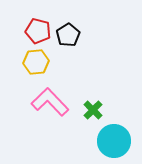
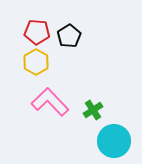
red pentagon: moved 1 px left, 1 px down; rotated 10 degrees counterclockwise
black pentagon: moved 1 px right, 1 px down
yellow hexagon: rotated 25 degrees counterclockwise
green cross: rotated 12 degrees clockwise
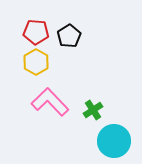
red pentagon: moved 1 px left
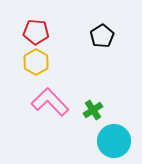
black pentagon: moved 33 px right
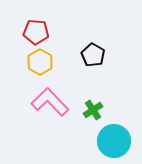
black pentagon: moved 9 px left, 19 px down; rotated 10 degrees counterclockwise
yellow hexagon: moved 4 px right
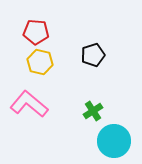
black pentagon: rotated 25 degrees clockwise
yellow hexagon: rotated 15 degrees counterclockwise
pink L-shape: moved 21 px left, 2 px down; rotated 6 degrees counterclockwise
green cross: moved 1 px down
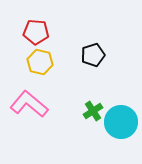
cyan circle: moved 7 px right, 19 px up
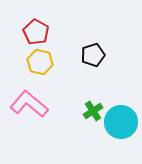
red pentagon: rotated 25 degrees clockwise
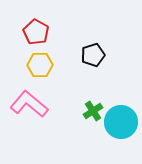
yellow hexagon: moved 3 px down; rotated 15 degrees counterclockwise
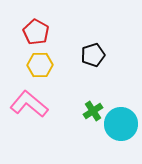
cyan circle: moved 2 px down
